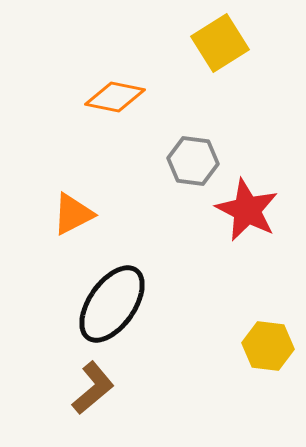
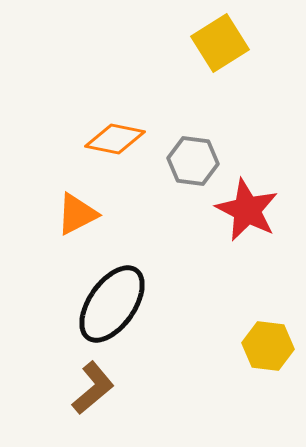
orange diamond: moved 42 px down
orange triangle: moved 4 px right
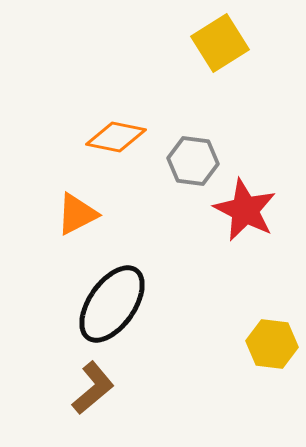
orange diamond: moved 1 px right, 2 px up
red star: moved 2 px left
yellow hexagon: moved 4 px right, 2 px up
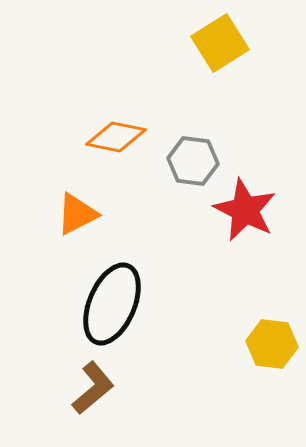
black ellipse: rotated 12 degrees counterclockwise
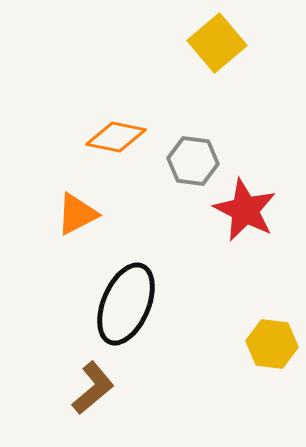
yellow square: moved 3 px left; rotated 8 degrees counterclockwise
black ellipse: moved 14 px right
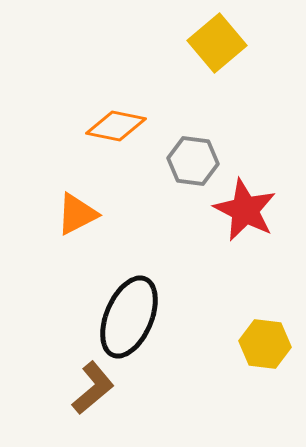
orange diamond: moved 11 px up
black ellipse: moved 3 px right, 13 px down
yellow hexagon: moved 7 px left
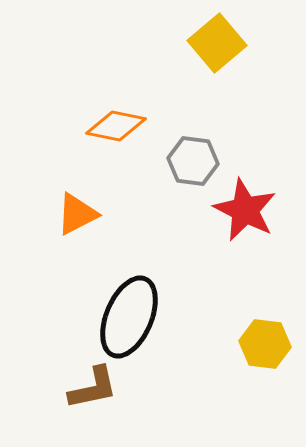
brown L-shape: rotated 28 degrees clockwise
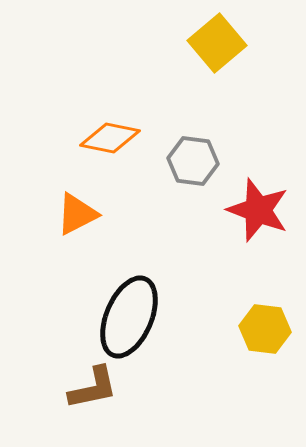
orange diamond: moved 6 px left, 12 px down
red star: moved 13 px right; rotated 6 degrees counterclockwise
yellow hexagon: moved 15 px up
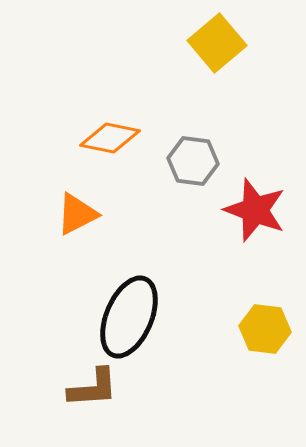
red star: moved 3 px left
brown L-shape: rotated 8 degrees clockwise
